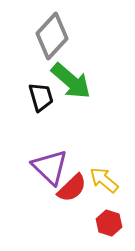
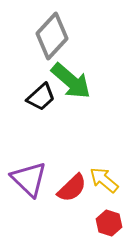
black trapezoid: rotated 64 degrees clockwise
purple triangle: moved 21 px left, 12 px down
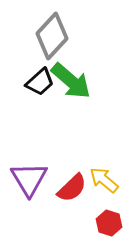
black trapezoid: moved 1 px left, 15 px up
purple triangle: rotated 15 degrees clockwise
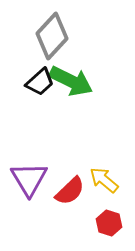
green arrow: rotated 15 degrees counterclockwise
red semicircle: moved 2 px left, 3 px down
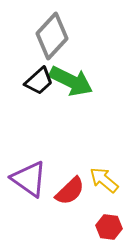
black trapezoid: moved 1 px left, 1 px up
purple triangle: rotated 24 degrees counterclockwise
red hexagon: moved 4 px down; rotated 10 degrees counterclockwise
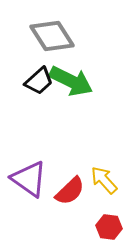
gray diamond: rotated 75 degrees counterclockwise
yellow arrow: rotated 8 degrees clockwise
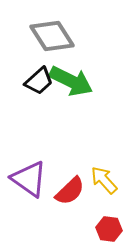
red hexagon: moved 2 px down
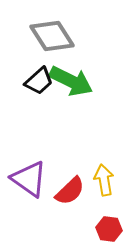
yellow arrow: rotated 32 degrees clockwise
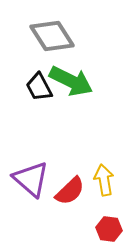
black trapezoid: moved 6 px down; rotated 104 degrees clockwise
purple triangle: moved 2 px right; rotated 6 degrees clockwise
